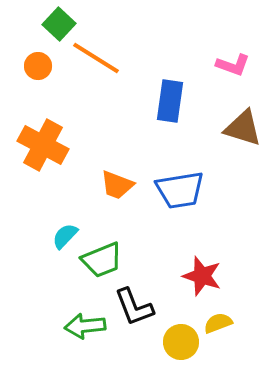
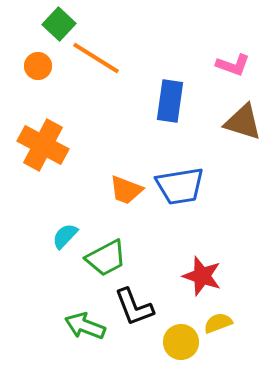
brown triangle: moved 6 px up
orange trapezoid: moved 9 px right, 5 px down
blue trapezoid: moved 4 px up
green trapezoid: moved 4 px right, 2 px up; rotated 6 degrees counterclockwise
green arrow: rotated 27 degrees clockwise
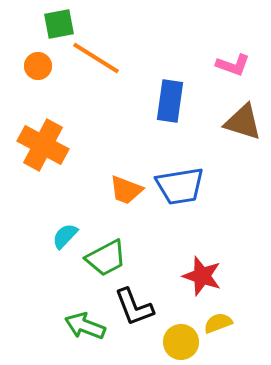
green square: rotated 36 degrees clockwise
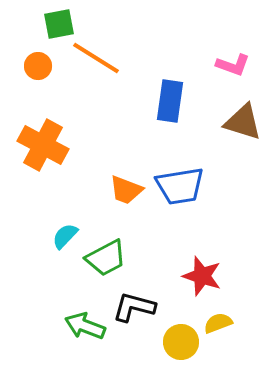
black L-shape: rotated 126 degrees clockwise
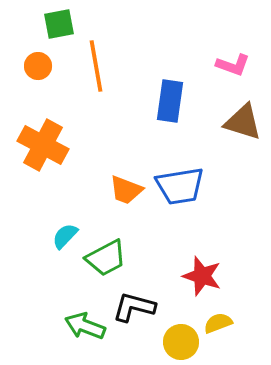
orange line: moved 8 px down; rotated 48 degrees clockwise
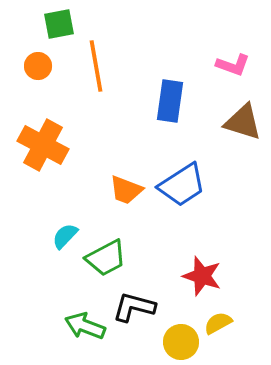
blue trapezoid: moved 2 px right, 1 px up; rotated 24 degrees counterclockwise
yellow semicircle: rotated 8 degrees counterclockwise
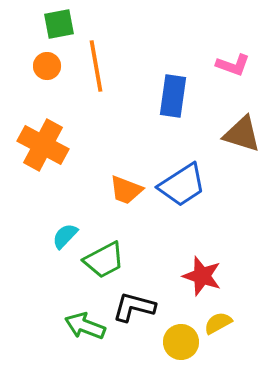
orange circle: moved 9 px right
blue rectangle: moved 3 px right, 5 px up
brown triangle: moved 1 px left, 12 px down
green trapezoid: moved 2 px left, 2 px down
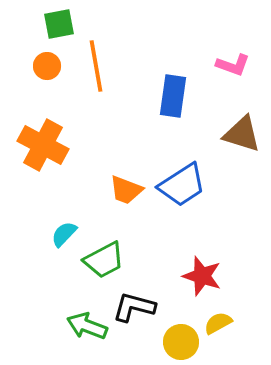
cyan semicircle: moved 1 px left, 2 px up
green arrow: moved 2 px right
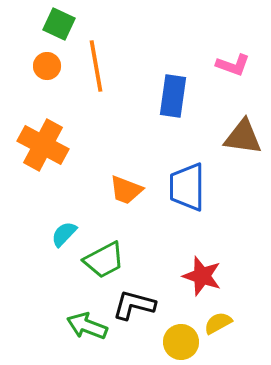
green square: rotated 36 degrees clockwise
brown triangle: moved 1 px right, 3 px down; rotated 9 degrees counterclockwise
blue trapezoid: moved 5 px right, 2 px down; rotated 123 degrees clockwise
black L-shape: moved 2 px up
